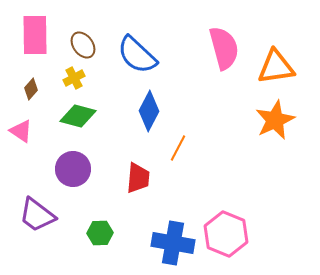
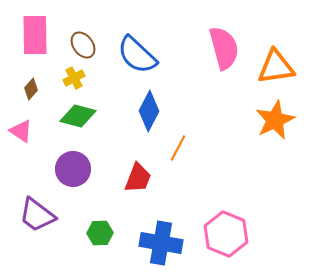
red trapezoid: rotated 16 degrees clockwise
blue cross: moved 12 px left
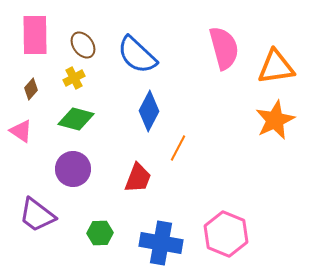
green diamond: moved 2 px left, 3 px down
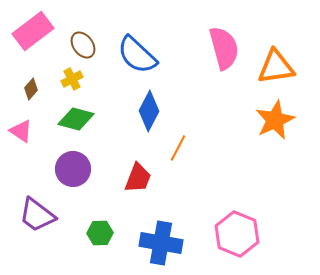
pink rectangle: moved 2 px left, 4 px up; rotated 54 degrees clockwise
yellow cross: moved 2 px left, 1 px down
pink hexagon: moved 11 px right
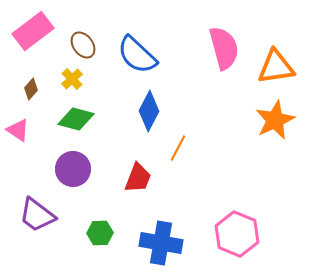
yellow cross: rotated 15 degrees counterclockwise
pink triangle: moved 3 px left, 1 px up
